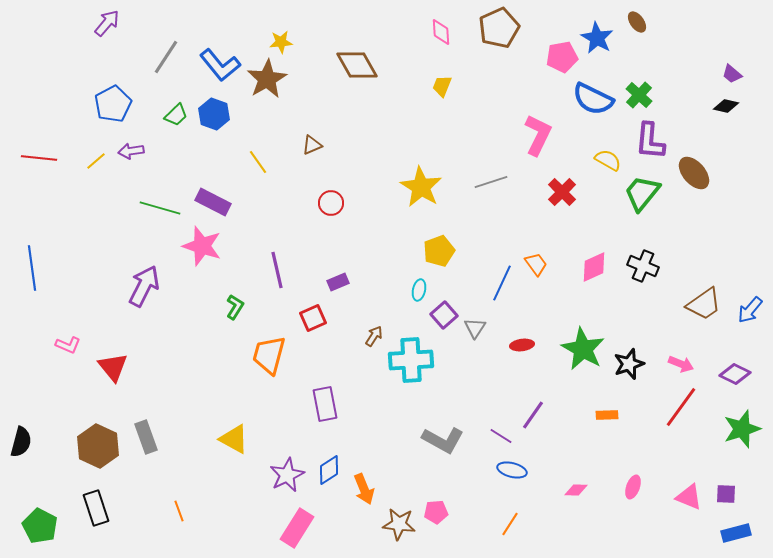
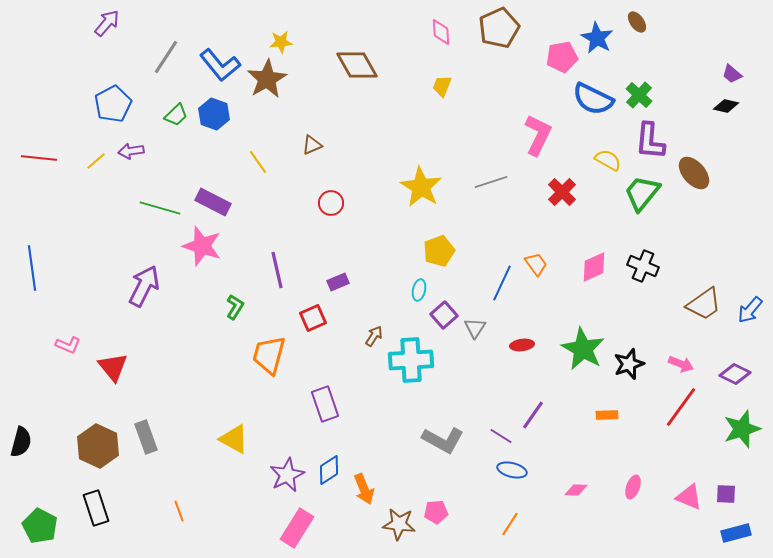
purple rectangle at (325, 404): rotated 8 degrees counterclockwise
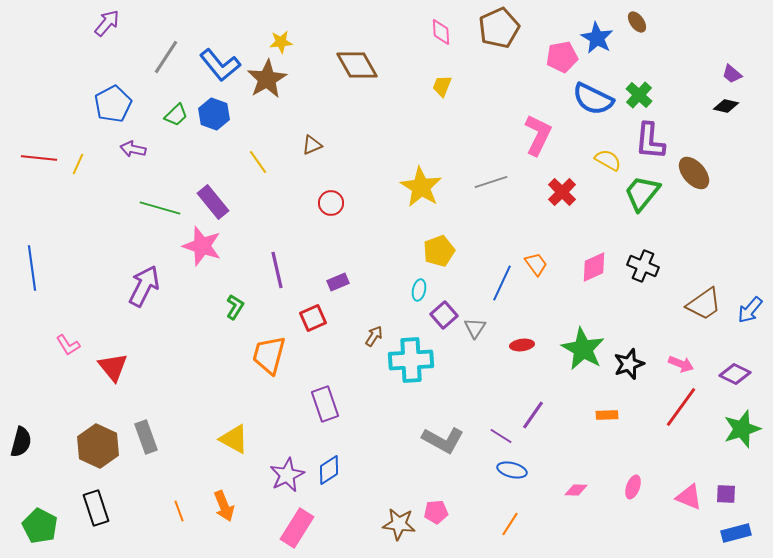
purple arrow at (131, 151): moved 2 px right, 2 px up; rotated 20 degrees clockwise
yellow line at (96, 161): moved 18 px left, 3 px down; rotated 25 degrees counterclockwise
purple rectangle at (213, 202): rotated 24 degrees clockwise
pink L-shape at (68, 345): rotated 35 degrees clockwise
orange arrow at (364, 489): moved 140 px left, 17 px down
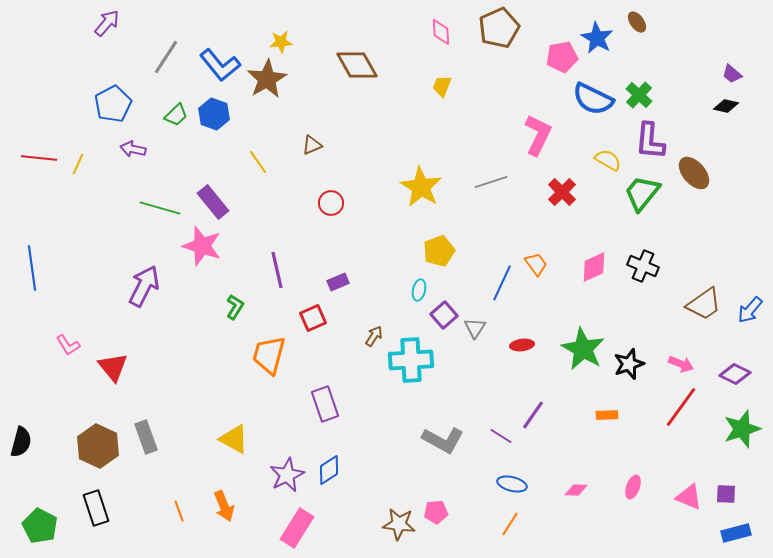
blue ellipse at (512, 470): moved 14 px down
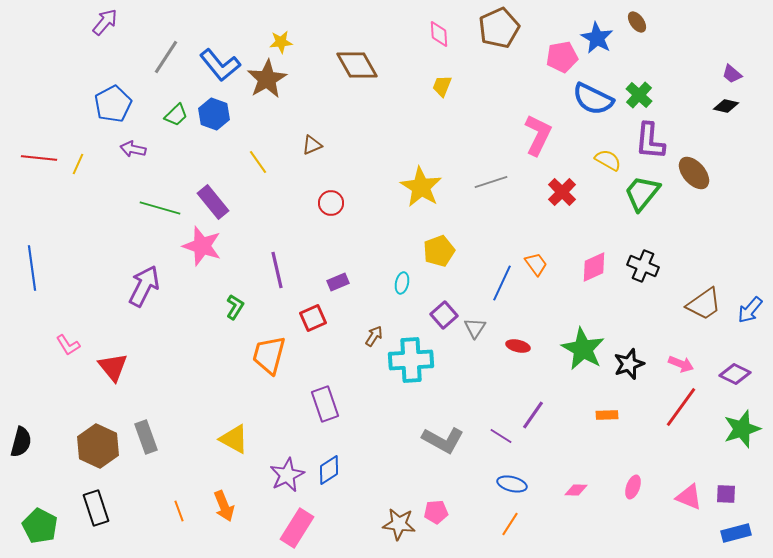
purple arrow at (107, 23): moved 2 px left, 1 px up
pink diamond at (441, 32): moved 2 px left, 2 px down
cyan ellipse at (419, 290): moved 17 px left, 7 px up
red ellipse at (522, 345): moved 4 px left, 1 px down; rotated 20 degrees clockwise
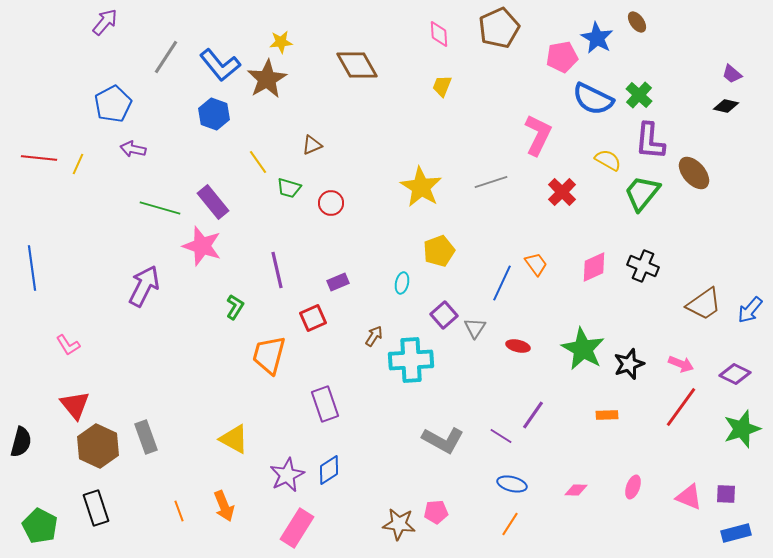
green trapezoid at (176, 115): moved 113 px right, 73 px down; rotated 60 degrees clockwise
red triangle at (113, 367): moved 38 px left, 38 px down
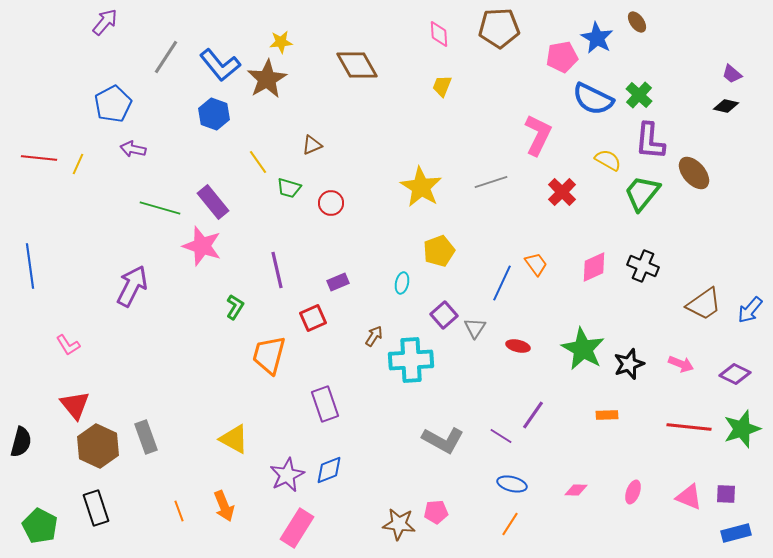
brown pentagon at (499, 28): rotated 21 degrees clockwise
blue line at (32, 268): moved 2 px left, 2 px up
purple arrow at (144, 286): moved 12 px left
red line at (681, 407): moved 8 px right, 20 px down; rotated 60 degrees clockwise
blue diamond at (329, 470): rotated 12 degrees clockwise
pink ellipse at (633, 487): moved 5 px down
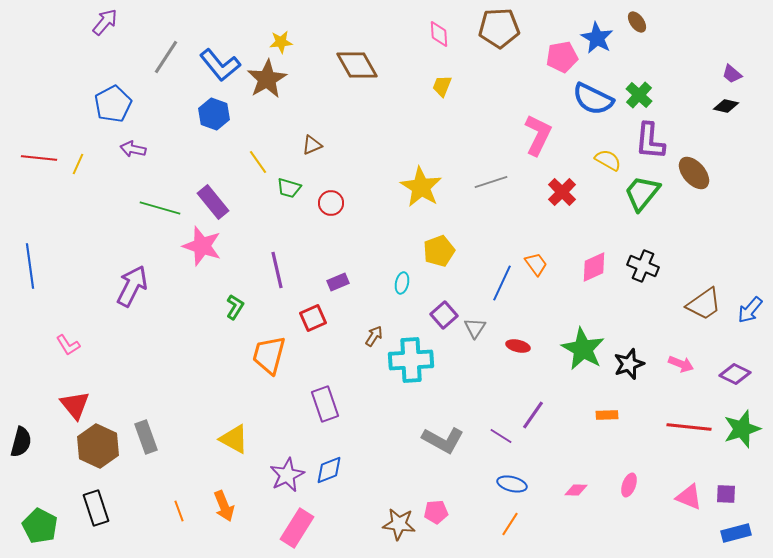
pink ellipse at (633, 492): moved 4 px left, 7 px up
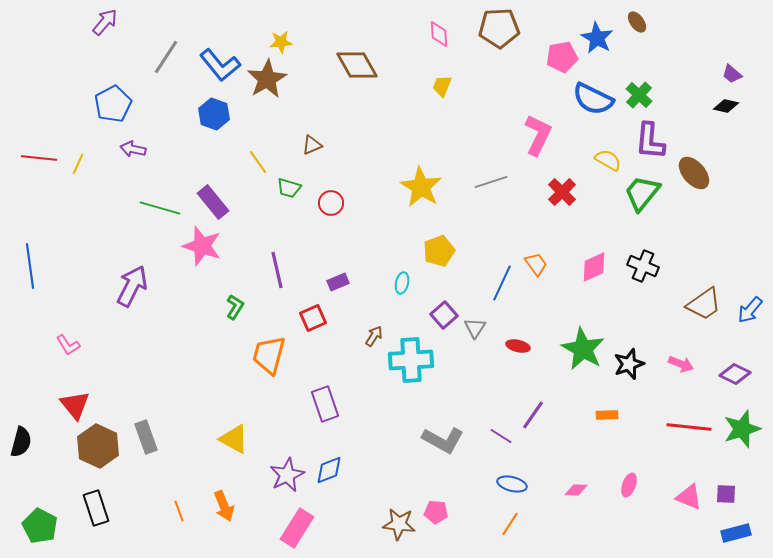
pink pentagon at (436, 512): rotated 10 degrees clockwise
